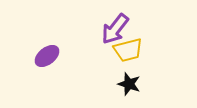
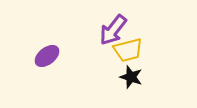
purple arrow: moved 2 px left, 1 px down
black star: moved 2 px right, 7 px up
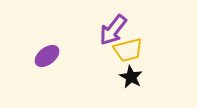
black star: rotated 10 degrees clockwise
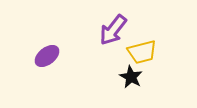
yellow trapezoid: moved 14 px right, 2 px down
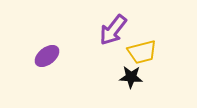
black star: rotated 25 degrees counterclockwise
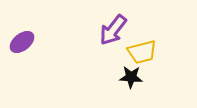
purple ellipse: moved 25 px left, 14 px up
